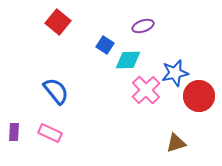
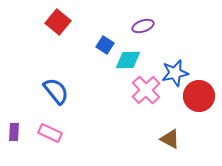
brown triangle: moved 6 px left, 4 px up; rotated 45 degrees clockwise
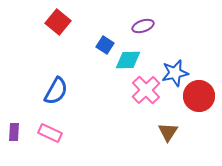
blue semicircle: rotated 68 degrees clockwise
brown triangle: moved 2 px left, 7 px up; rotated 35 degrees clockwise
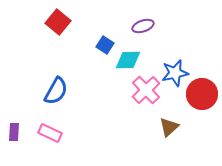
red circle: moved 3 px right, 2 px up
brown triangle: moved 1 px right, 5 px up; rotated 15 degrees clockwise
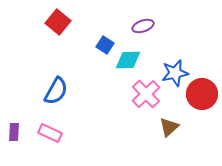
pink cross: moved 4 px down
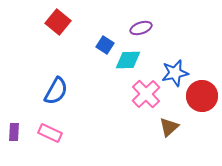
purple ellipse: moved 2 px left, 2 px down
red circle: moved 2 px down
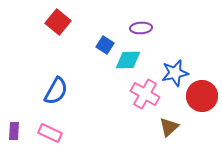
purple ellipse: rotated 15 degrees clockwise
pink cross: moved 1 px left; rotated 16 degrees counterclockwise
purple rectangle: moved 1 px up
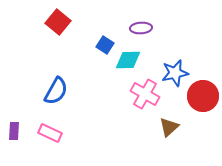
red circle: moved 1 px right
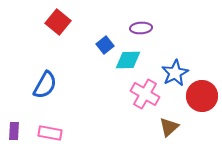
blue square: rotated 18 degrees clockwise
blue star: rotated 16 degrees counterclockwise
blue semicircle: moved 11 px left, 6 px up
red circle: moved 1 px left
pink rectangle: rotated 15 degrees counterclockwise
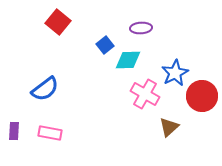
blue semicircle: moved 4 px down; rotated 24 degrees clockwise
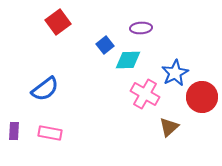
red square: rotated 15 degrees clockwise
red circle: moved 1 px down
